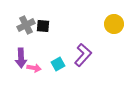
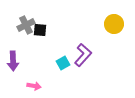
black square: moved 3 px left, 4 px down
purple arrow: moved 8 px left, 3 px down
cyan square: moved 5 px right, 1 px up
pink arrow: moved 18 px down
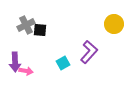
purple L-shape: moved 6 px right, 3 px up
purple arrow: moved 2 px right, 1 px down
pink arrow: moved 8 px left, 15 px up
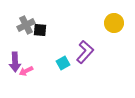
yellow circle: moved 1 px up
purple L-shape: moved 4 px left
pink arrow: rotated 144 degrees clockwise
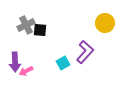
yellow circle: moved 9 px left
